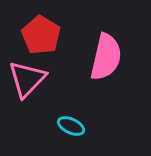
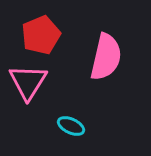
red pentagon: rotated 18 degrees clockwise
pink triangle: moved 1 px right, 3 px down; rotated 12 degrees counterclockwise
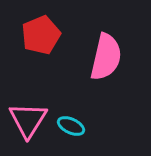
pink triangle: moved 38 px down
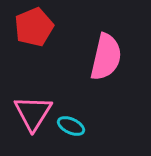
red pentagon: moved 7 px left, 8 px up
pink triangle: moved 5 px right, 7 px up
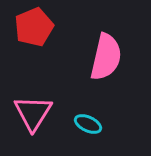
cyan ellipse: moved 17 px right, 2 px up
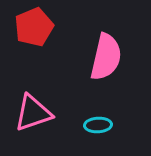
pink triangle: rotated 39 degrees clockwise
cyan ellipse: moved 10 px right, 1 px down; rotated 28 degrees counterclockwise
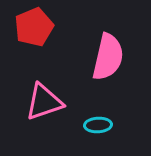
pink semicircle: moved 2 px right
pink triangle: moved 11 px right, 11 px up
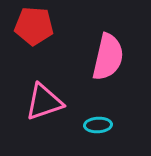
red pentagon: moved 1 px up; rotated 27 degrees clockwise
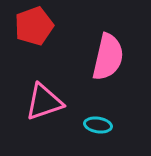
red pentagon: rotated 24 degrees counterclockwise
cyan ellipse: rotated 12 degrees clockwise
